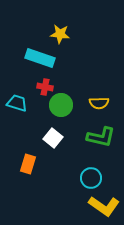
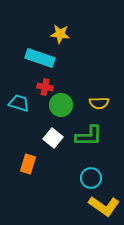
cyan trapezoid: moved 2 px right
green L-shape: moved 12 px left, 1 px up; rotated 12 degrees counterclockwise
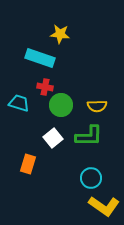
yellow semicircle: moved 2 px left, 3 px down
white square: rotated 12 degrees clockwise
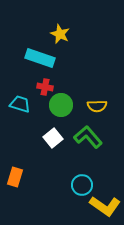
yellow star: rotated 18 degrees clockwise
cyan trapezoid: moved 1 px right, 1 px down
green L-shape: moved 1 px left, 1 px down; rotated 132 degrees counterclockwise
orange rectangle: moved 13 px left, 13 px down
cyan circle: moved 9 px left, 7 px down
yellow L-shape: moved 1 px right
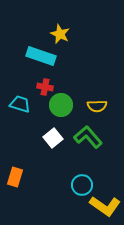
cyan rectangle: moved 1 px right, 2 px up
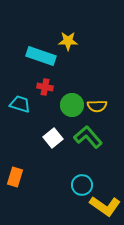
yellow star: moved 8 px right, 7 px down; rotated 24 degrees counterclockwise
green circle: moved 11 px right
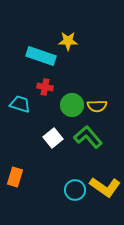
cyan circle: moved 7 px left, 5 px down
yellow L-shape: moved 19 px up
